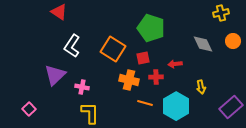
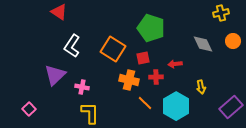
orange line: rotated 28 degrees clockwise
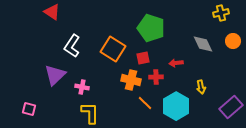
red triangle: moved 7 px left
red arrow: moved 1 px right, 1 px up
orange cross: moved 2 px right
pink square: rotated 32 degrees counterclockwise
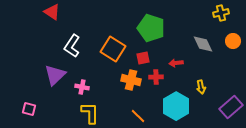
orange line: moved 7 px left, 13 px down
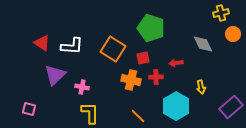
red triangle: moved 10 px left, 31 px down
orange circle: moved 7 px up
white L-shape: rotated 120 degrees counterclockwise
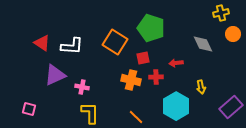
orange square: moved 2 px right, 7 px up
purple triangle: rotated 20 degrees clockwise
orange line: moved 2 px left, 1 px down
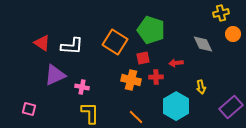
green pentagon: moved 2 px down
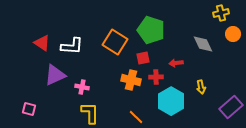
cyan hexagon: moved 5 px left, 5 px up
